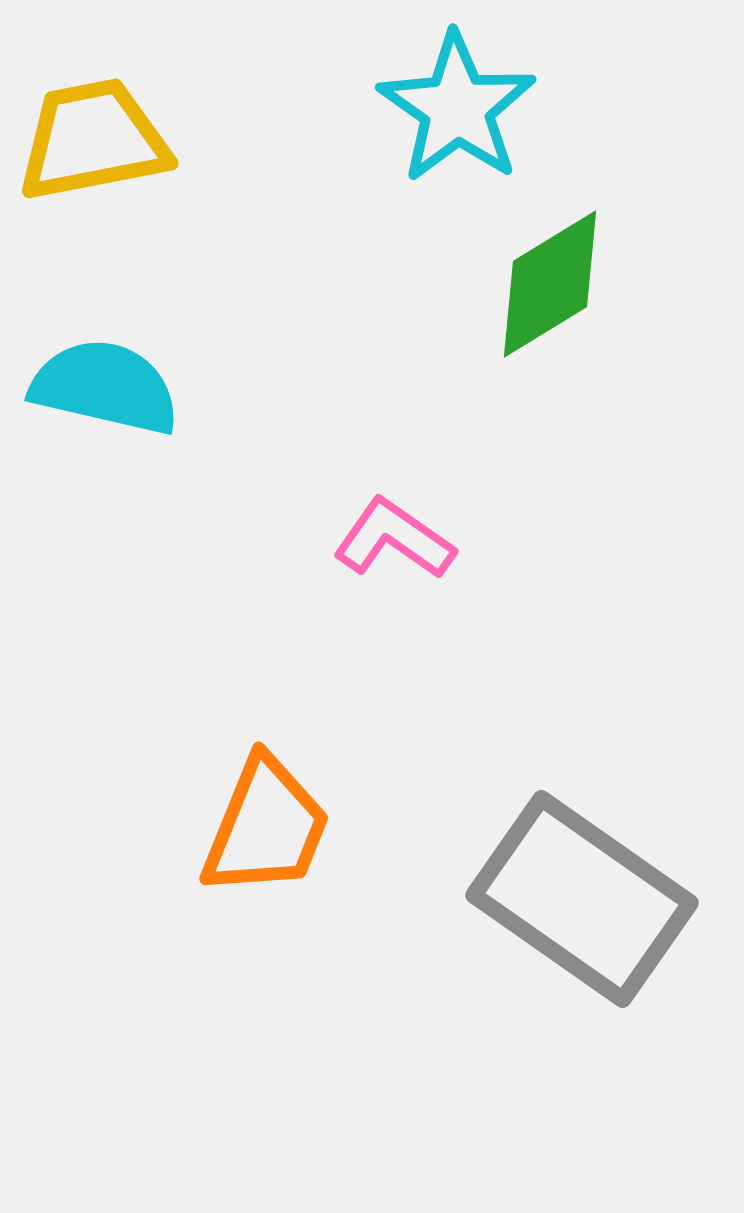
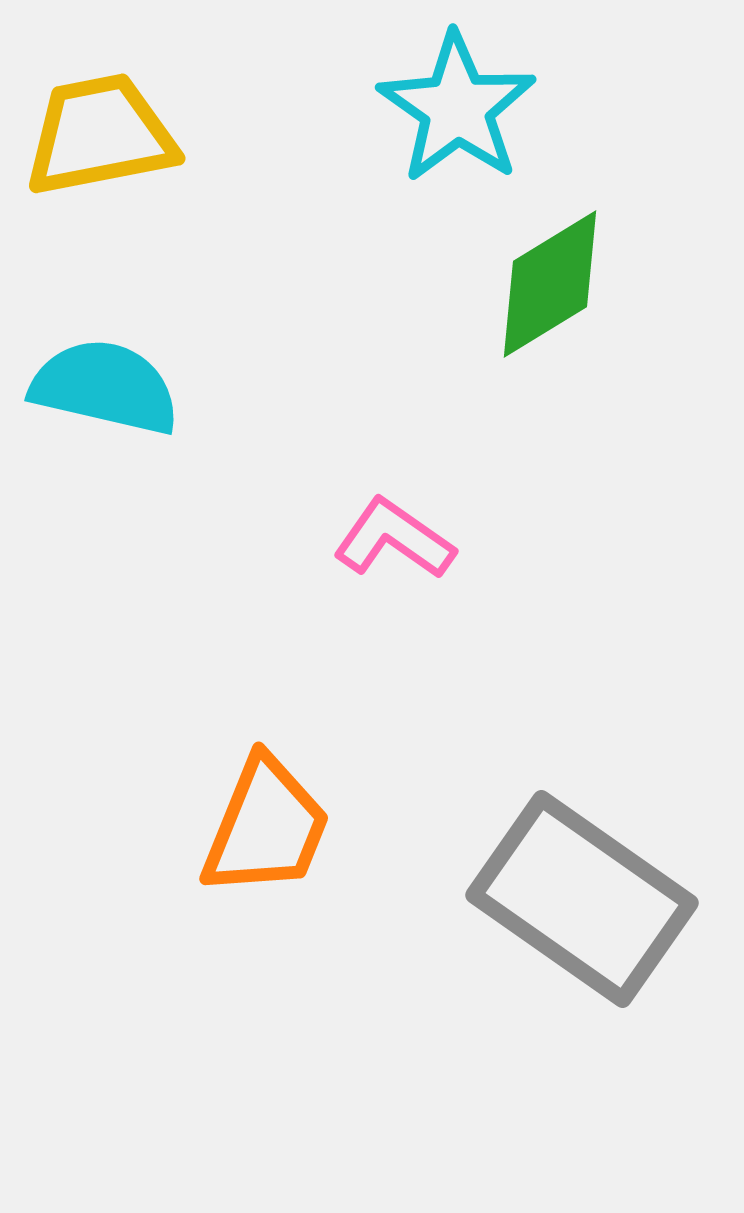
yellow trapezoid: moved 7 px right, 5 px up
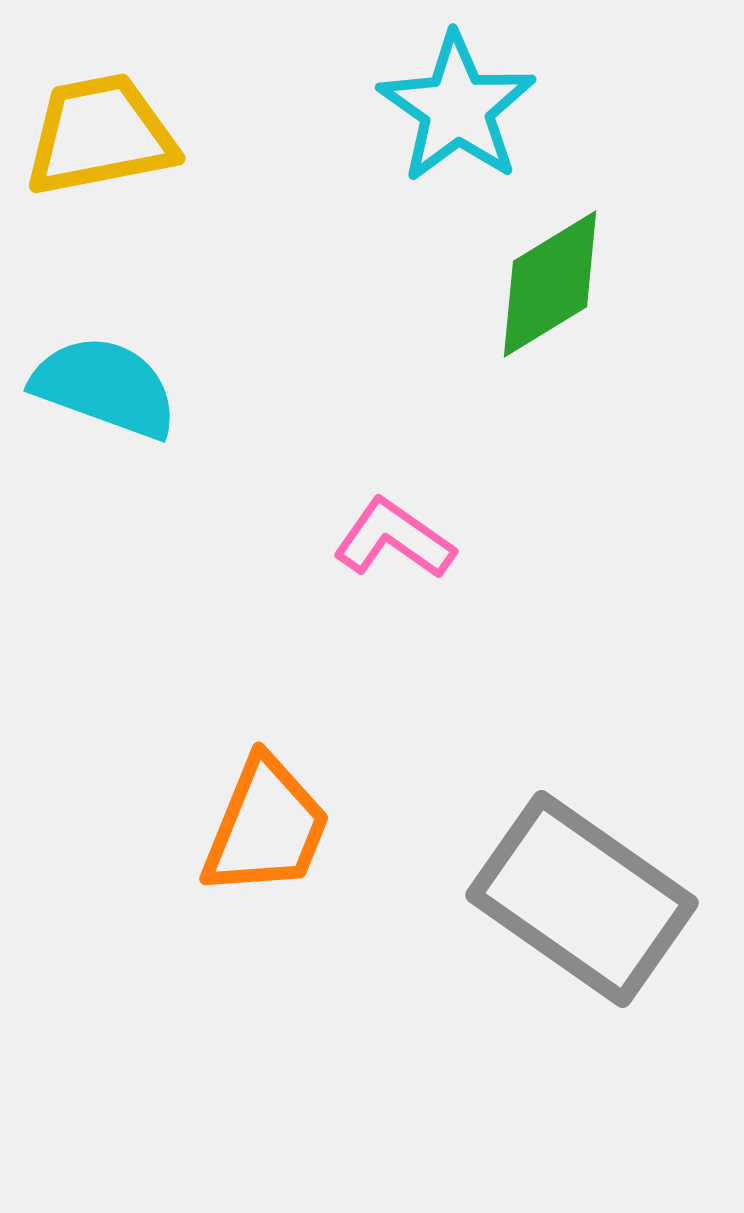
cyan semicircle: rotated 7 degrees clockwise
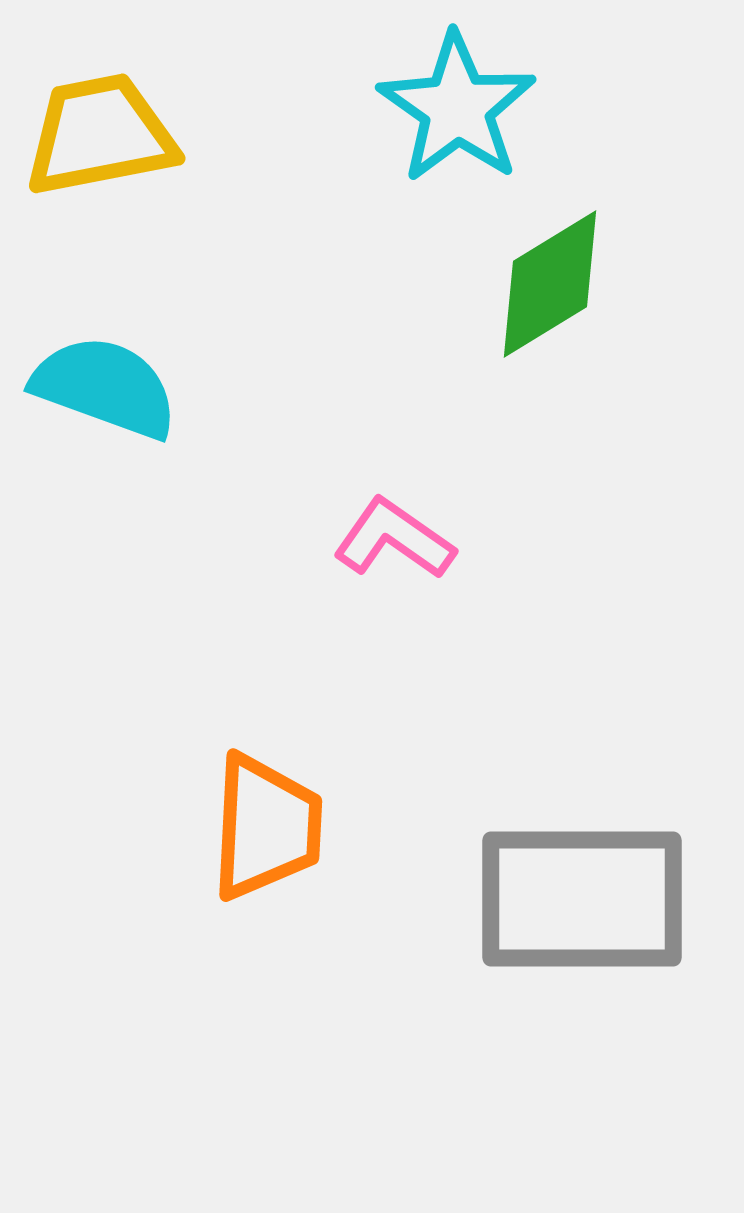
orange trapezoid: rotated 19 degrees counterclockwise
gray rectangle: rotated 35 degrees counterclockwise
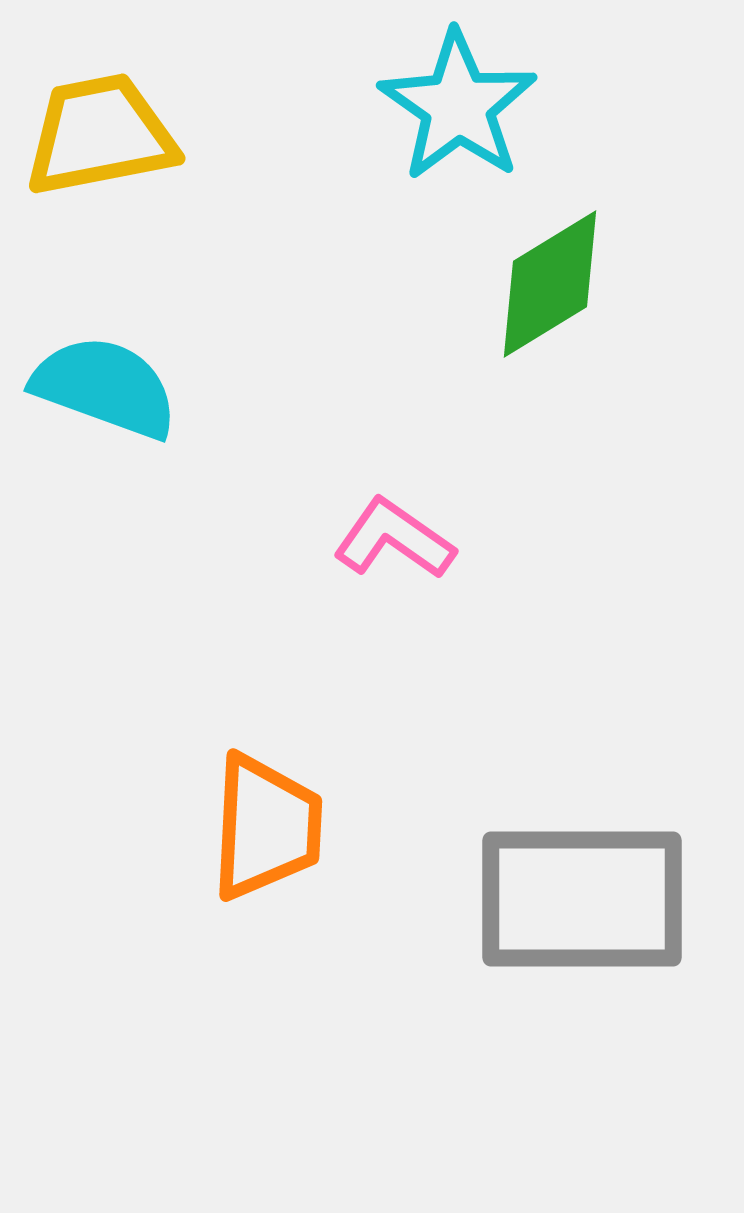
cyan star: moved 1 px right, 2 px up
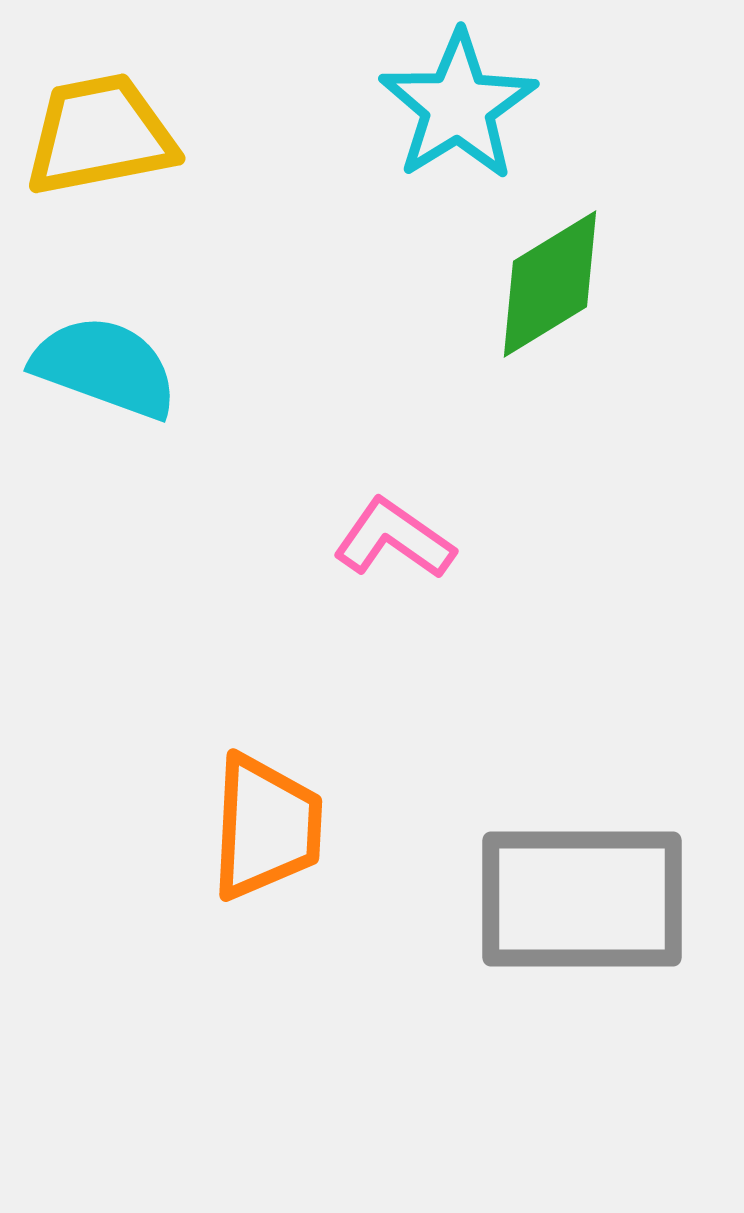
cyan star: rotated 5 degrees clockwise
cyan semicircle: moved 20 px up
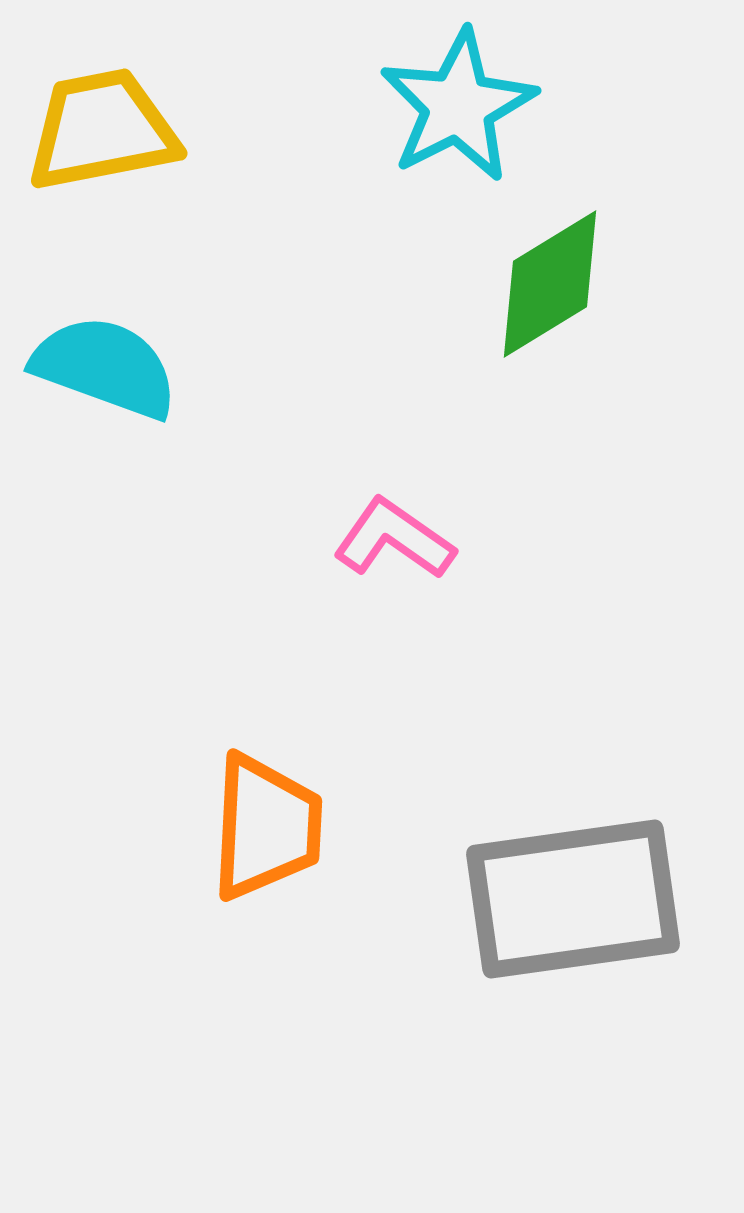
cyan star: rotated 5 degrees clockwise
yellow trapezoid: moved 2 px right, 5 px up
gray rectangle: moved 9 px left; rotated 8 degrees counterclockwise
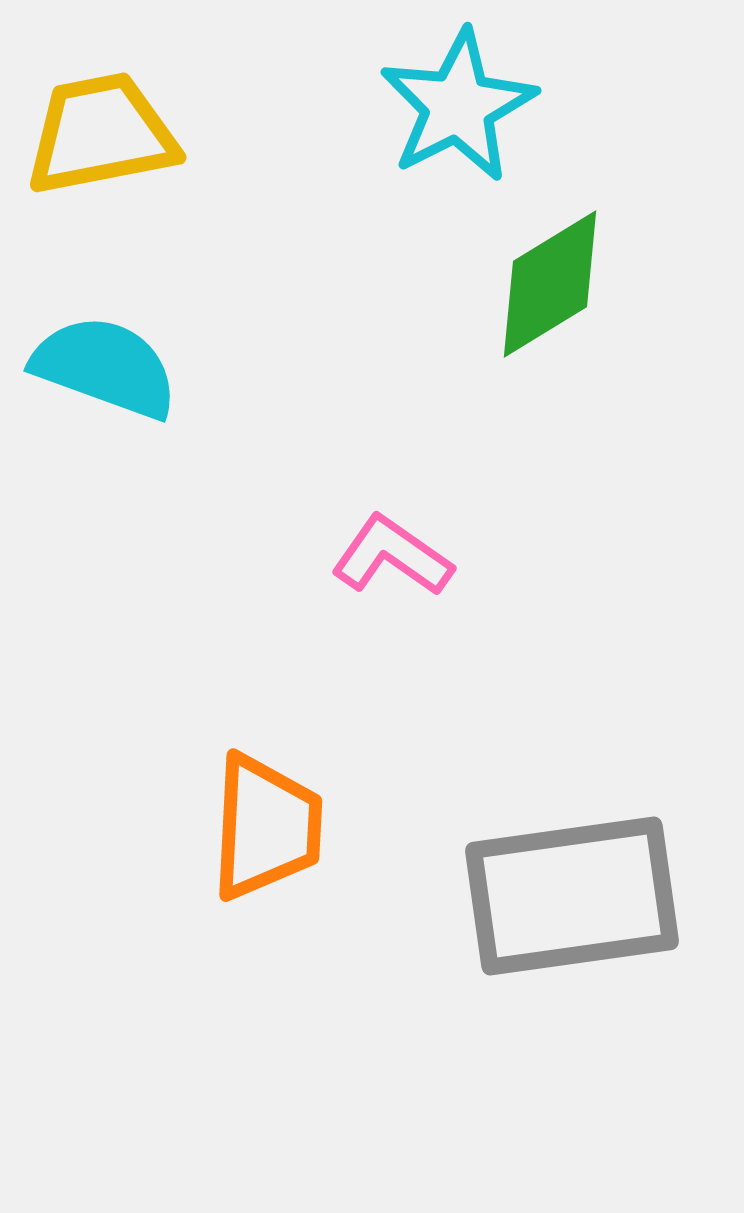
yellow trapezoid: moved 1 px left, 4 px down
pink L-shape: moved 2 px left, 17 px down
gray rectangle: moved 1 px left, 3 px up
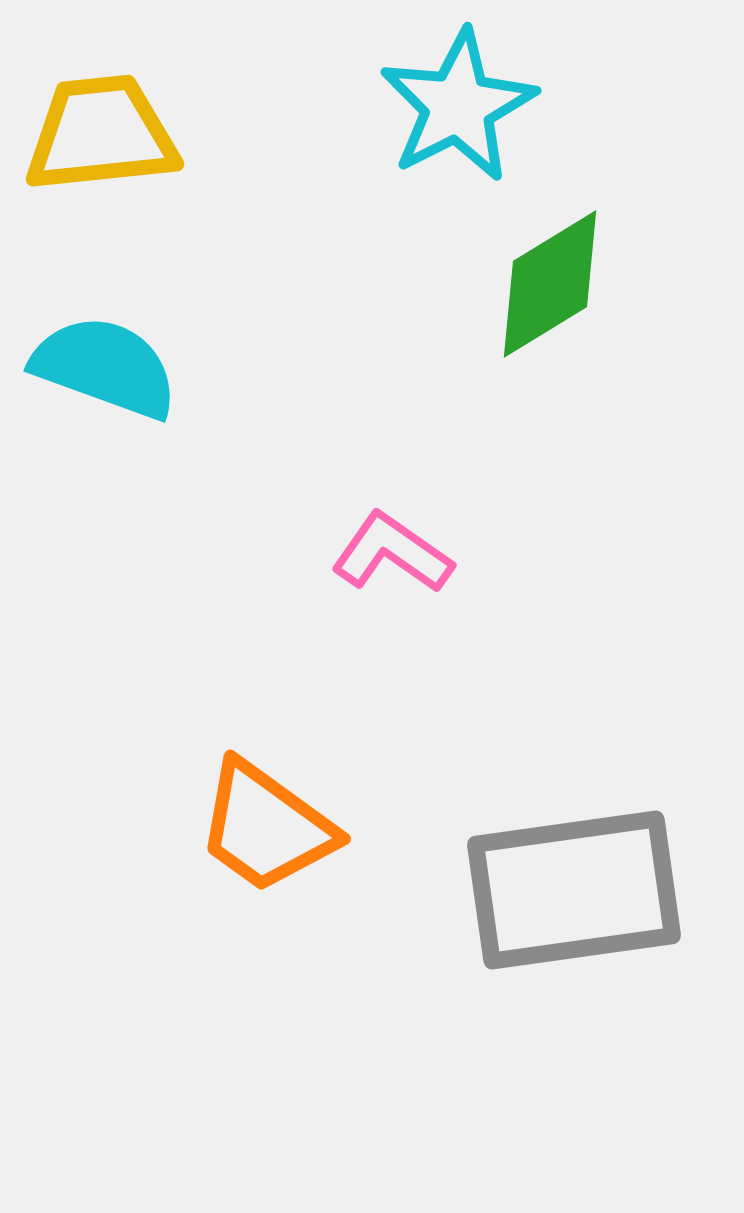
yellow trapezoid: rotated 5 degrees clockwise
pink L-shape: moved 3 px up
orange trapezoid: rotated 123 degrees clockwise
gray rectangle: moved 2 px right, 6 px up
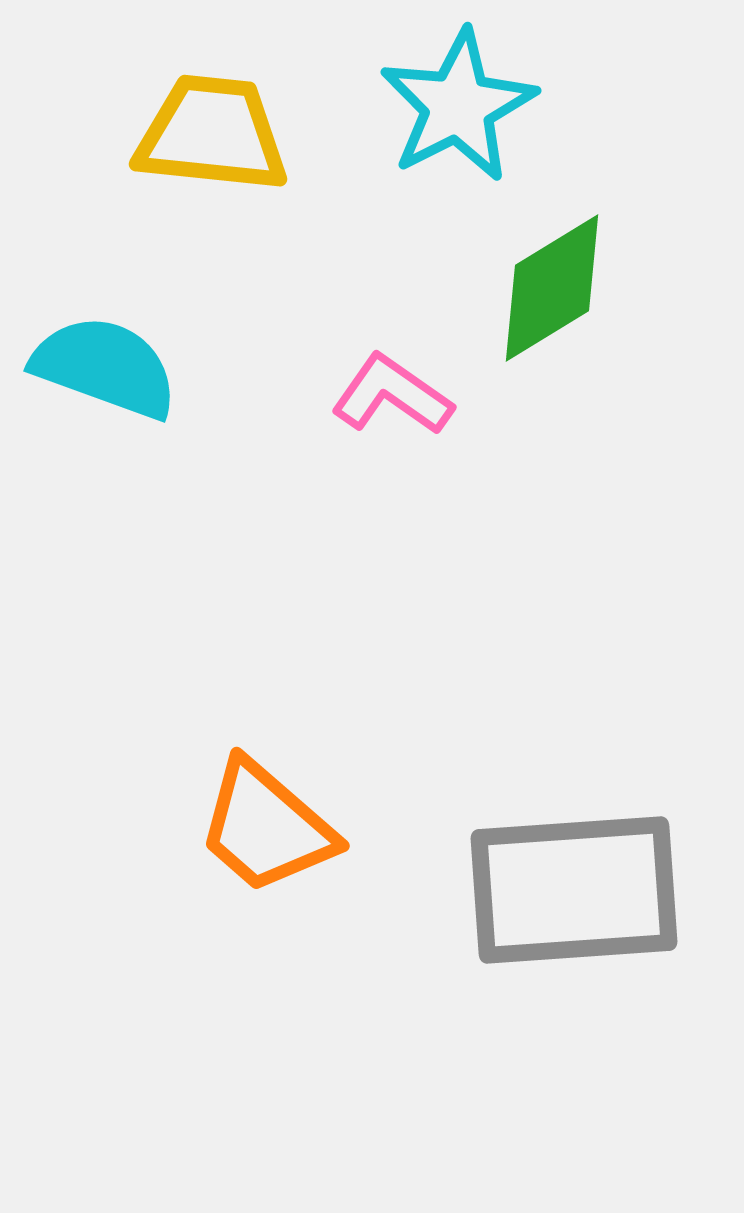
yellow trapezoid: moved 111 px right; rotated 12 degrees clockwise
green diamond: moved 2 px right, 4 px down
pink L-shape: moved 158 px up
orange trapezoid: rotated 5 degrees clockwise
gray rectangle: rotated 4 degrees clockwise
